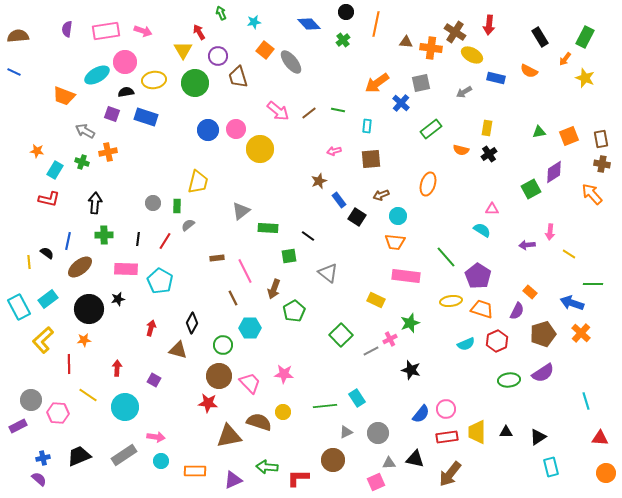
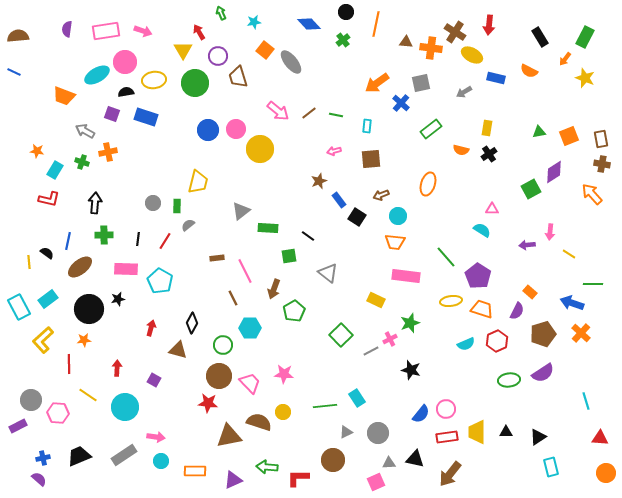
green line at (338, 110): moved 2 px left, 5 px down
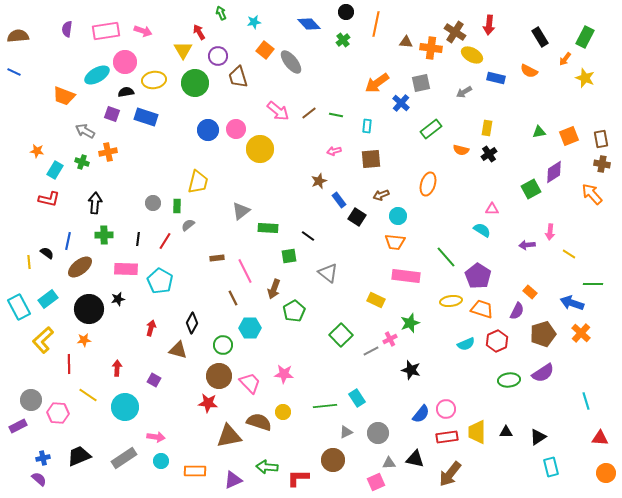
gray rectangle at (124, 455): moved 3 px down
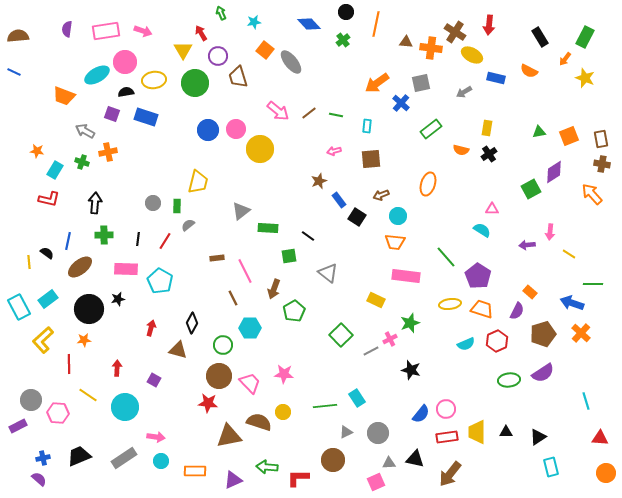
red arrow at (199, 32): moved 2 px right, 1 px down
yellow ellipse at (451, 301): moved 1 px left, 3 px down
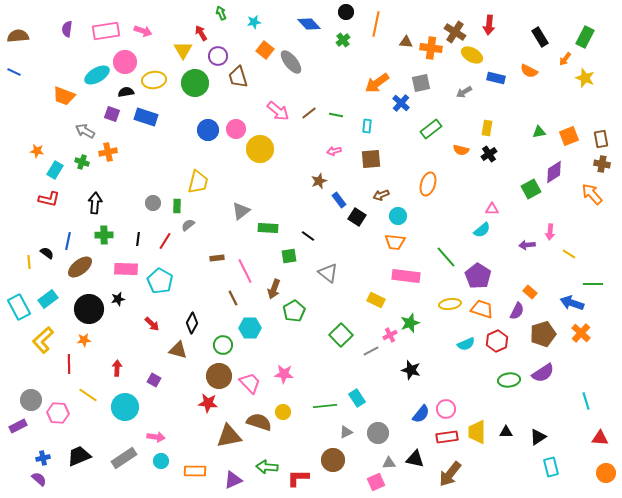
cyan semicircle at (482, 230): rotated 108 degrees clockwise
red arrow at (151, 328): moved 1 px right, 4 px up; rotated 119 degrees clockwise
pink cross at (390, 339): moved 4 px up
